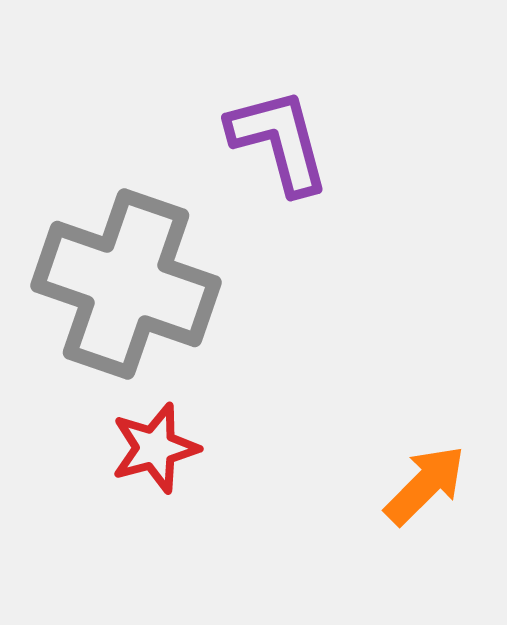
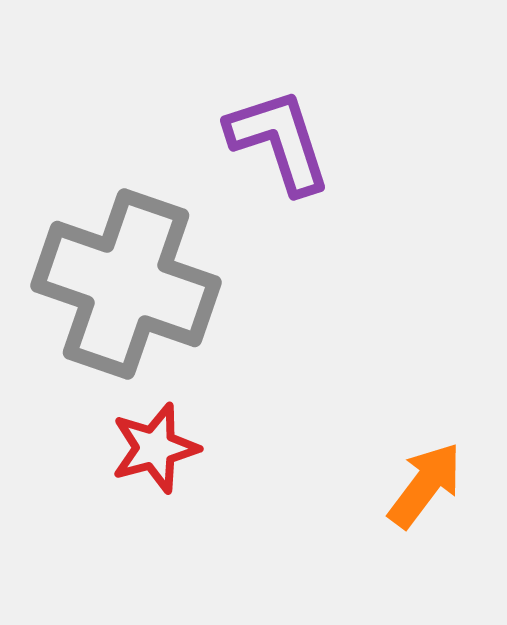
purple L-shape: rotated 3 degrees counterclockwise
orange arrow: rotated 8 degrees counterclockwise
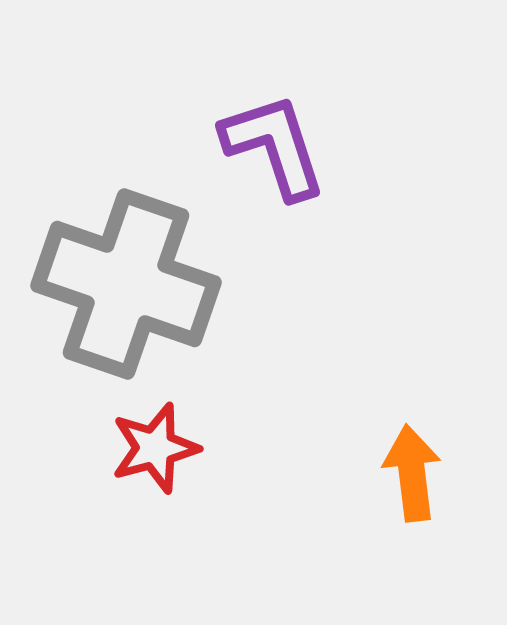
purple L-shape: moved 5 px left, 5 px down
orange arrow: moved 13 px left, 12 px up; rotated 44 degrees counterclockwise
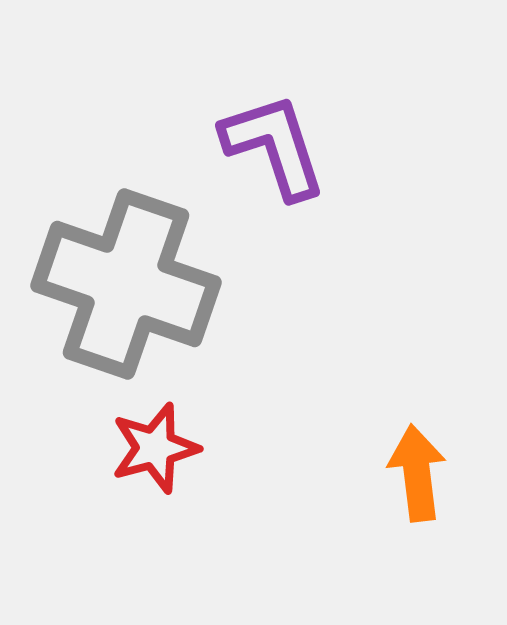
orange arrow: moved 5 px right
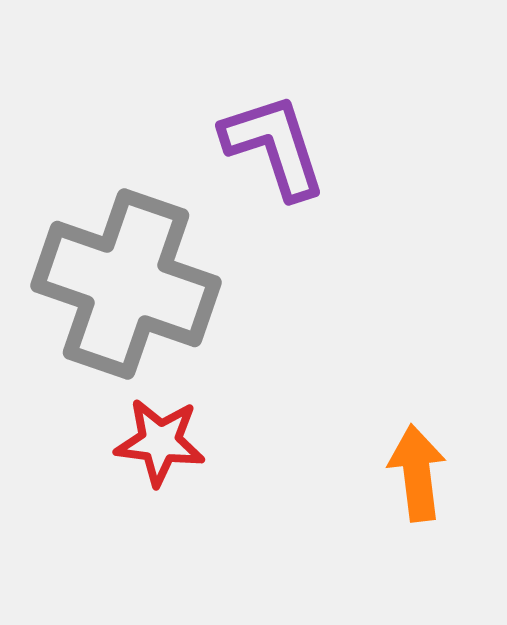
red star: moved 5 px right, 6 px up; rotated 22 degrees clockwise
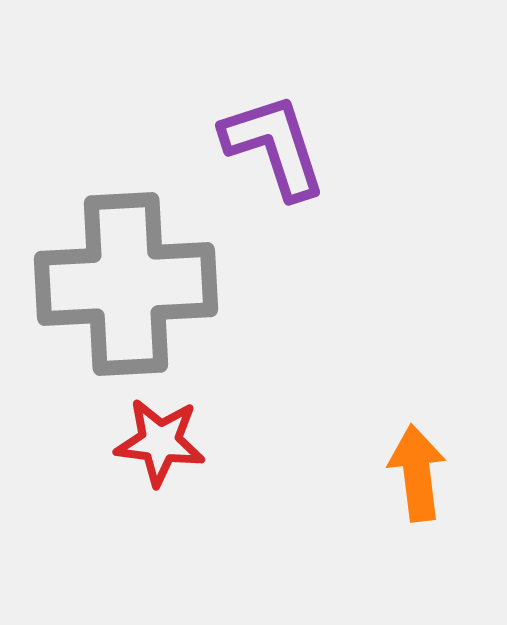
gray cross: rotated 22 degrees counterclockwise
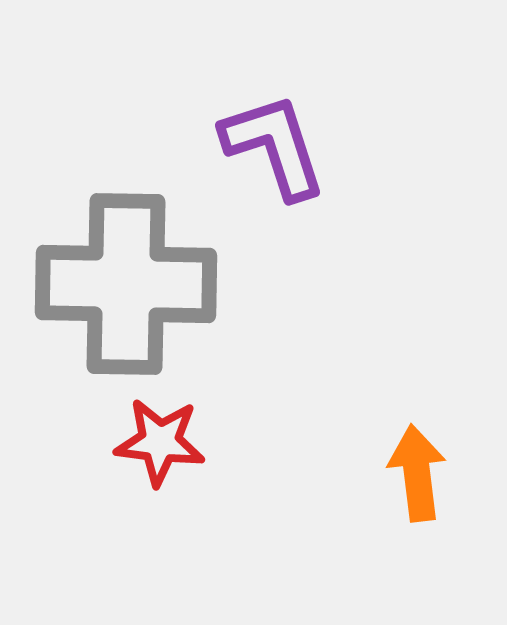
gray cross: rotated 4 degrees clockwise
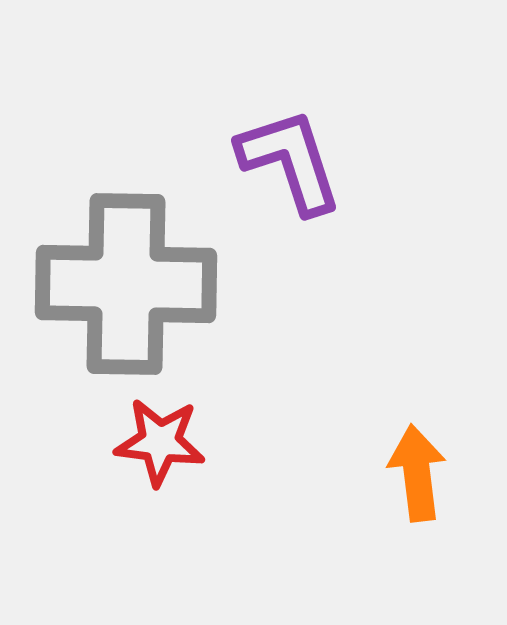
purple L-shape: moved 16 px right, 15 px down
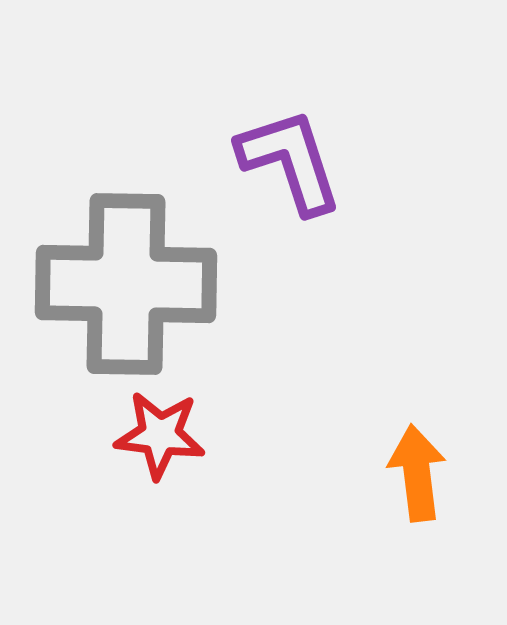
red star: moved 7 px up
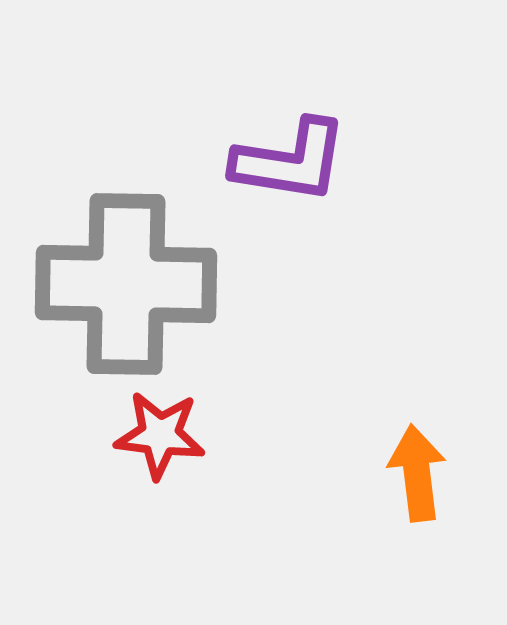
purple L-shape: rotated 117 degrees clockwise
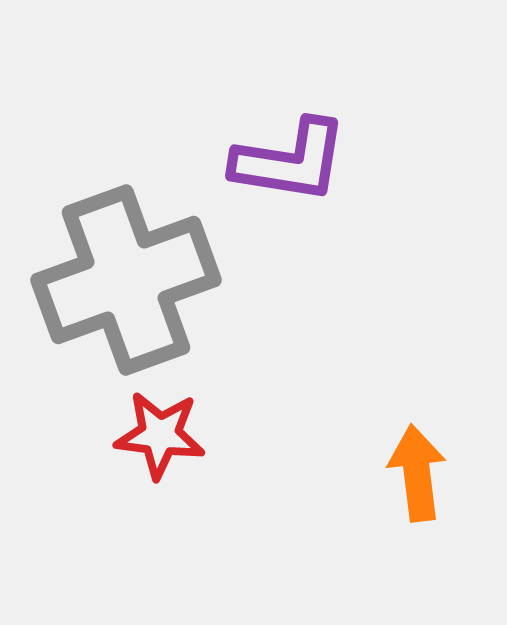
gray cross: moved 4 px up; rotated 21 degrees counterclockwise
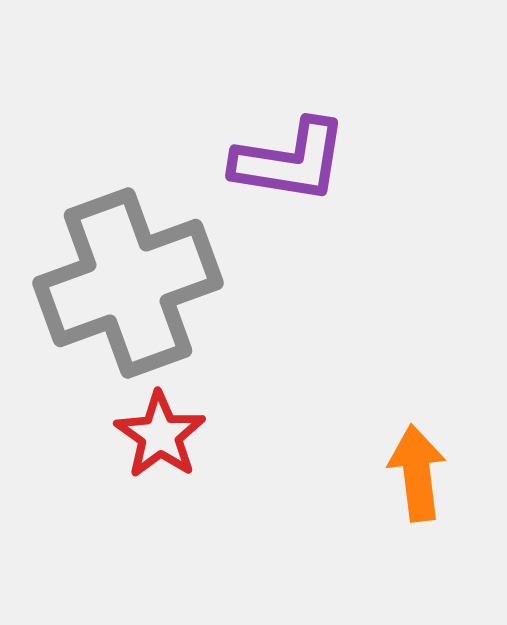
gray cross: moved 2 px right, 3 px down
red star: rotated 28 degrees clockwise
